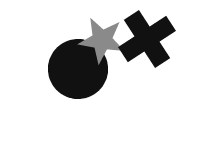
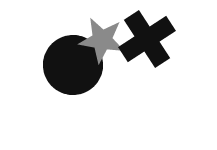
black circle: moved 5 px left, 4 px up
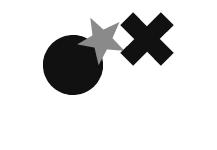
black cross: rotated 12 degrees counterclockwise
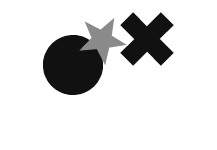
gray star: rotated 15 degrees counterclockwise
